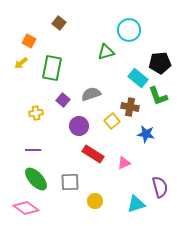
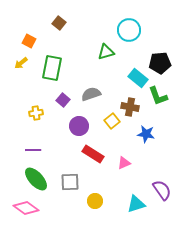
purple semicircle: moved 2 px right, 3 px down; rotated 20 degrees counterclockwise
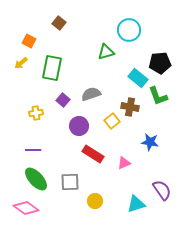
blue star: moved 4 px right, 8 px down
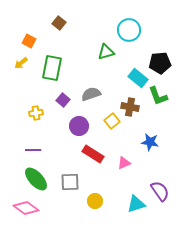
purple semicircle: moved 2 px left, 1 px down
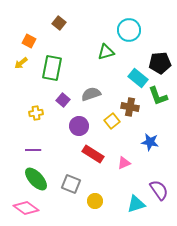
gray square: moved 1 px right, 2 px down; rotated 24 degrees clockwise
purple semicircle: moved 1 px left, 1 px up
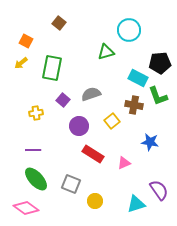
orange square: moved 3 px left
cyan rectangle: rotated 12 degrees counterclockwise
brown cross: moved 4 px right, 2 px up
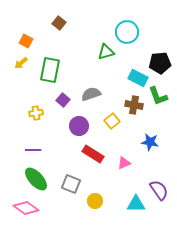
cyan circle: moved 2 px left, 2 px down
green rectangle: moved 2 px left, 2 px down
cyan triangle: rotated 18 degrees clockwise
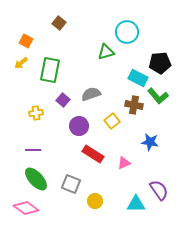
green L-shape: rotated 20 degrees counterclockwise
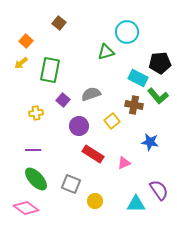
orange square: rotated 16 degrees clockwise
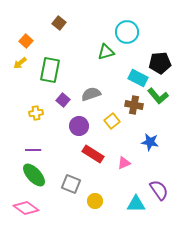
yellow arrow: moved 1 px left
green ellipse: moved 2 px left, 4 px up
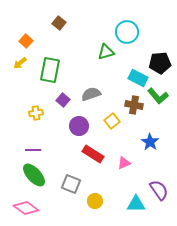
blue star: rotated 24 degrees clockwise
